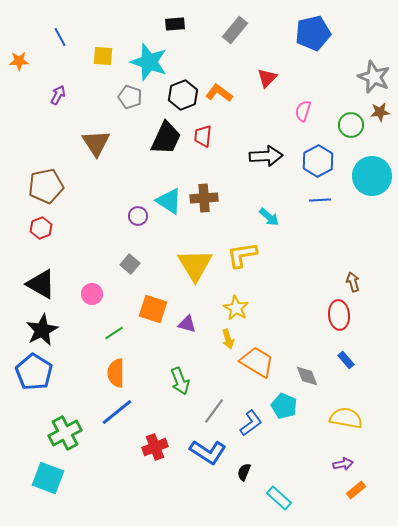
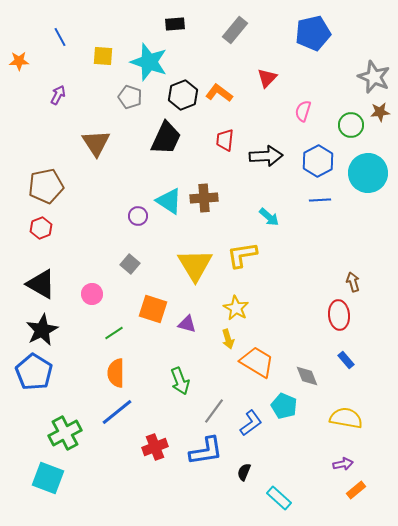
red trapezoid at (203, 136): moved 22 px right, 4 px down
cyan circle at (372, 176): moved 4 px left, 3 px up
blue L-shape at (208, 452): moved 2 px left, 1 px up; rotated 42 degrees counterclockwise
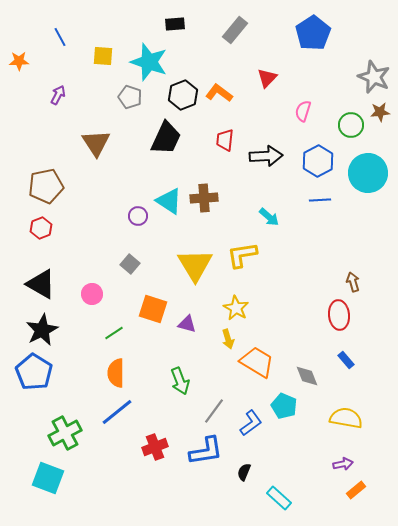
blue pentagon at (313, 33): rotated 20 degrees counterclockwise
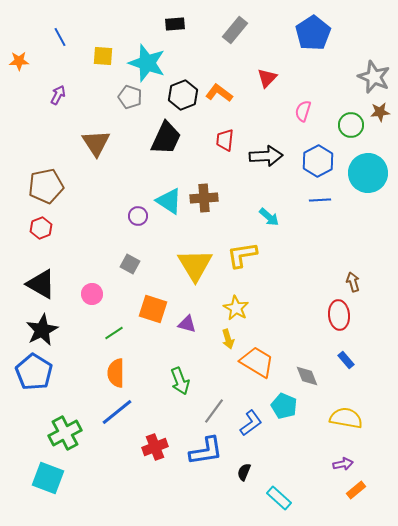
cyan star at (149, 62): moved 2 px left, 1 px down
gray square at (130, 264): rotated 12 degrees counterclockwise
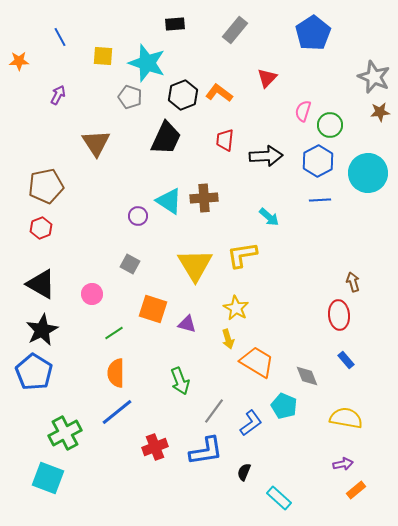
green circle at (351, 125): moved 21 px left
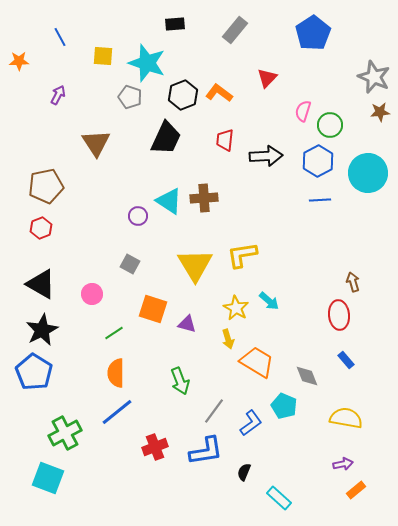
cyan arrow at (269, 217): moved 84 px down
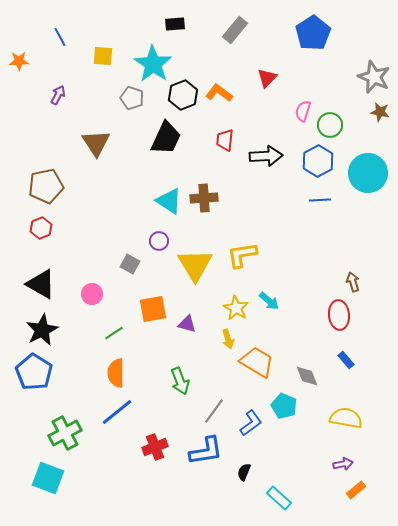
cyan star at (147, 63): moved 6 px right, 1 px down; rotated 15 degrees clockwise
gray pentagon at (130, 97): moved 2 px right, 1 px down
brown star at (380, 112): rotated 18 degrees clockwise
purple circle at (138, 216): moved 21 px right, 25 px down
orange square at (153, 309): rotated 28 degrees counterclockwise
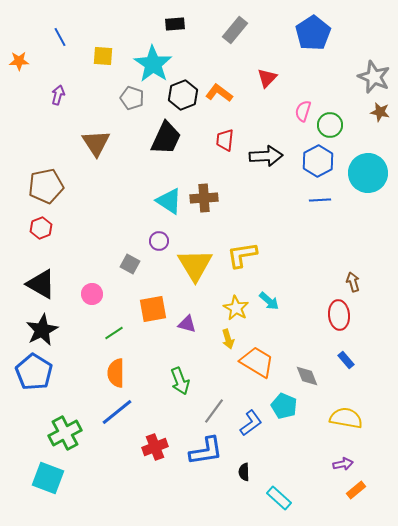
purple arrow at (58, 95): rotated 12 degrees counterclockwise
black semicircle at (244, 472): rotated 24 degrees counterclockwise
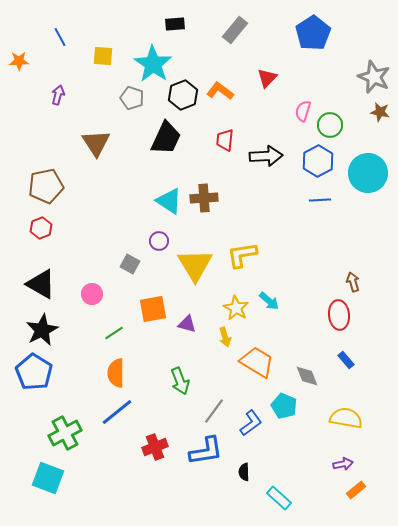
orange L-shape at (219, 93): moved 1 px right, 2 px up
yellow arrow at (228, 339): moved 3 px left, 2 px up
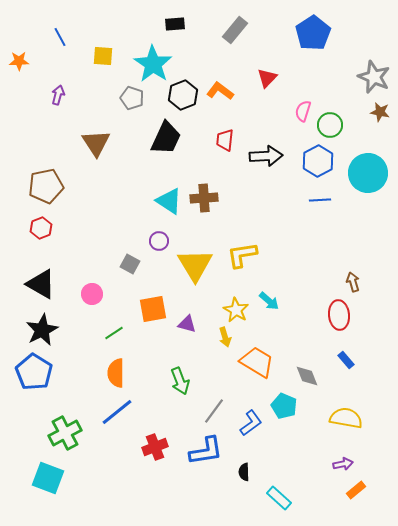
yellow star at (236, 308): moved 2 px down
